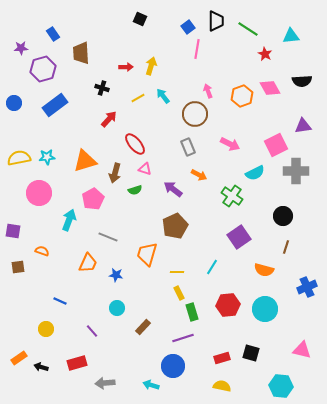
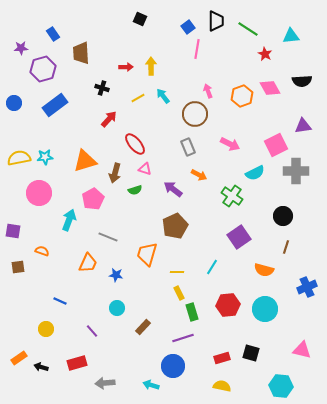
yellow arrow at (151, 66): rotated 18 degrees counterclockwise
cyan star at (47, 157): moved 2 px left
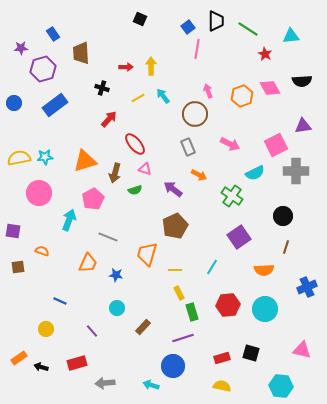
orange semicircle at (264, 270): rotated 18 degrees counterclockwise
yellow line at (177, 272): moved 2 px left, 2 px up
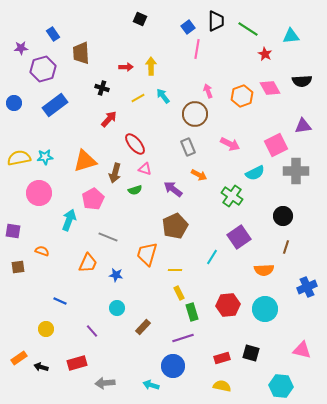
cyan line at (212, 267): moved 10 px up
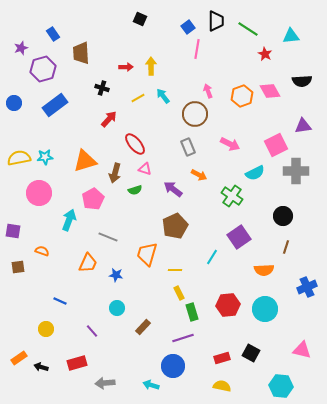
purple star at (21, 48): rotated 16 degrees counterclockwise
pink diamond at (270, 88): moved 3 px down
black square at (251, 353): rotated 12 degrees clockwise
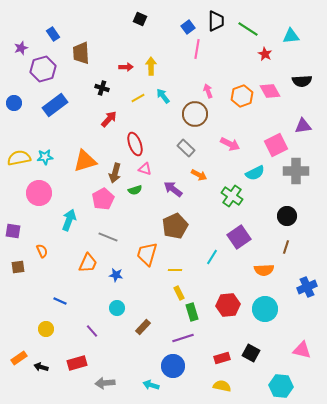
red ellipse at (135, 144): rotated 20 degrees clockwise
gray rectangle at (188, 147): moved 2 px left, 1 px down; rotated 24 degrees counterclockwise
pink pentagon at (93, 199): moved 10 px right
black circle at (283, 216): moved 4 px right
orange semicircle at (42, 251): rotated 48 degrees clockwise
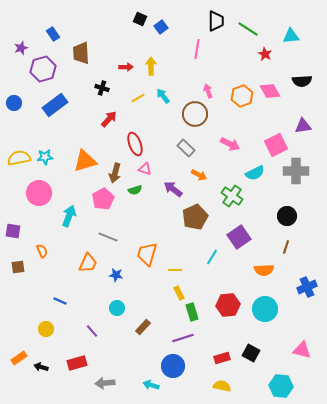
blue square at (188, 27): moved 27 px left
cyan arrow at (69, 220): moved 4 px up
brown pentagon at (175, 226): moved 20 px right, 9 px up
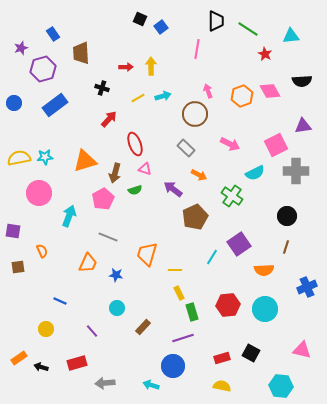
cyan arrow at (163, 96): rotated 112 degrees clockwise
purple square at (239, 237): moved 7 px down
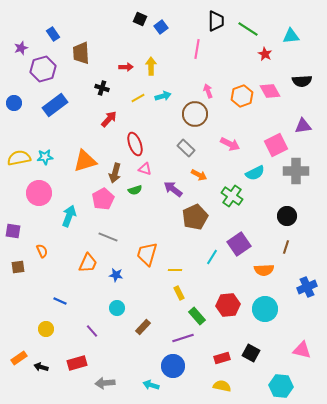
green rectangle at (192, 312): moved 5 px right, 4 px down; rotated 24 degrees counterclockwise
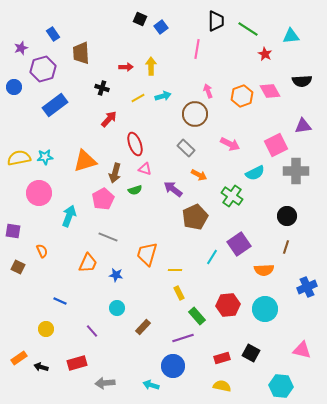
blue circle at (14, 103): moved 16 px up
brown square at (18, 267): rotated 32 degrees clockwise
